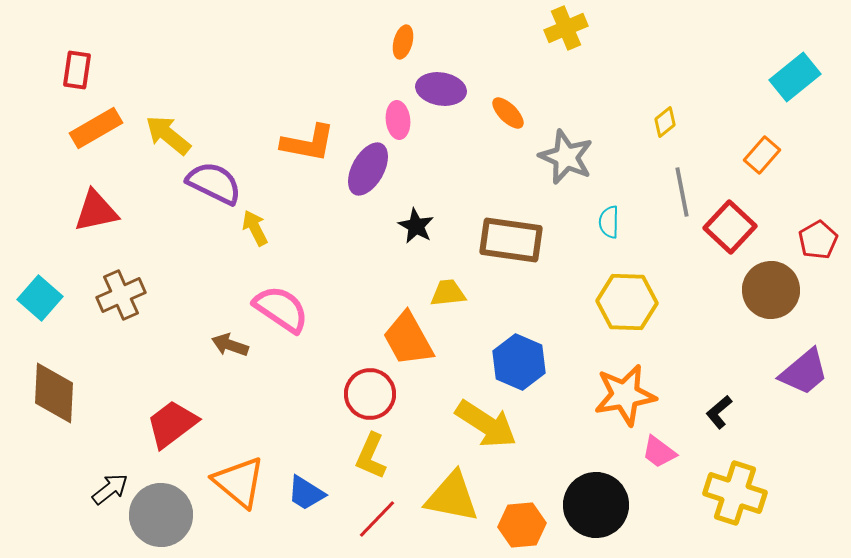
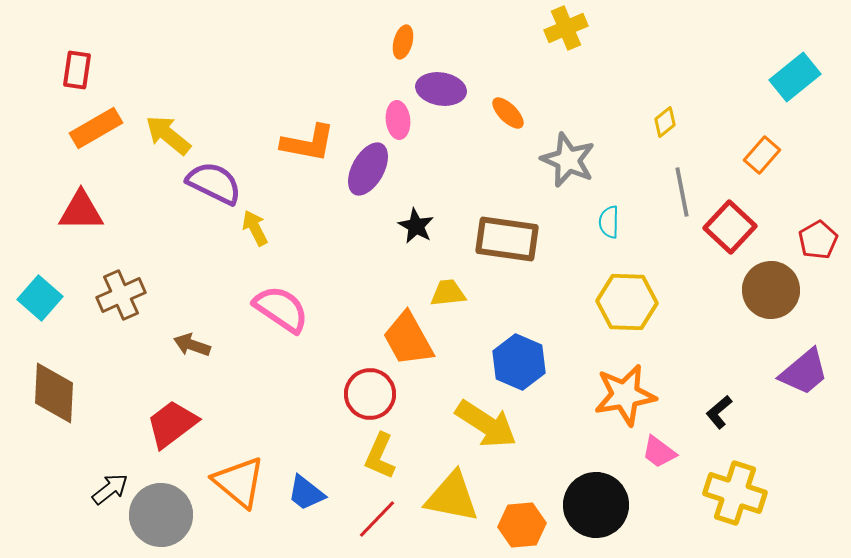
gray star at (566, 157): moved 2 px right, 3 px down
red triangle at (96, 211): moved 15 px left; rotated 12 degrees clockwise
brown rectangle at (511, 240): moved 4 px left, 1 px up
brown arrow at (230, 345): moved 38 px left
yellow L-shape at (371, 456): moved 9 px right
blue trapezoid at (306, 493): rotated 6 degrees clockwise
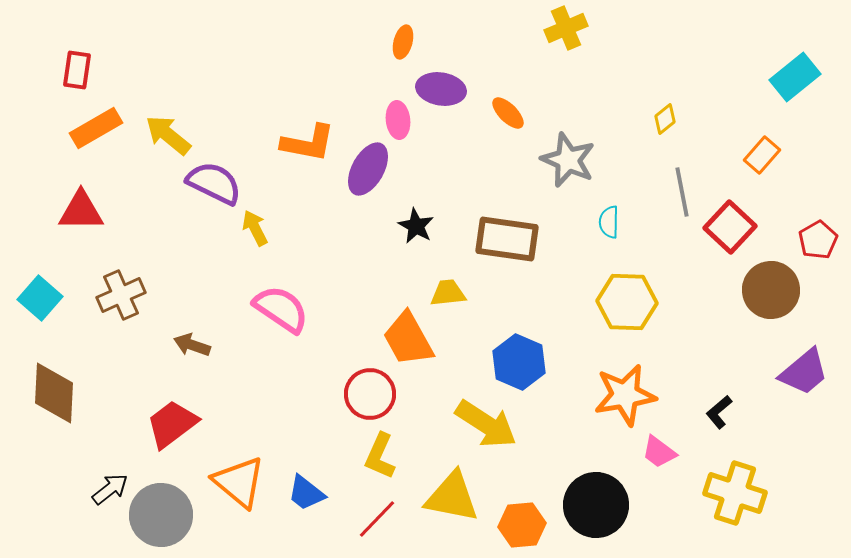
yellow diamond at (665, 122): moved 3 px up
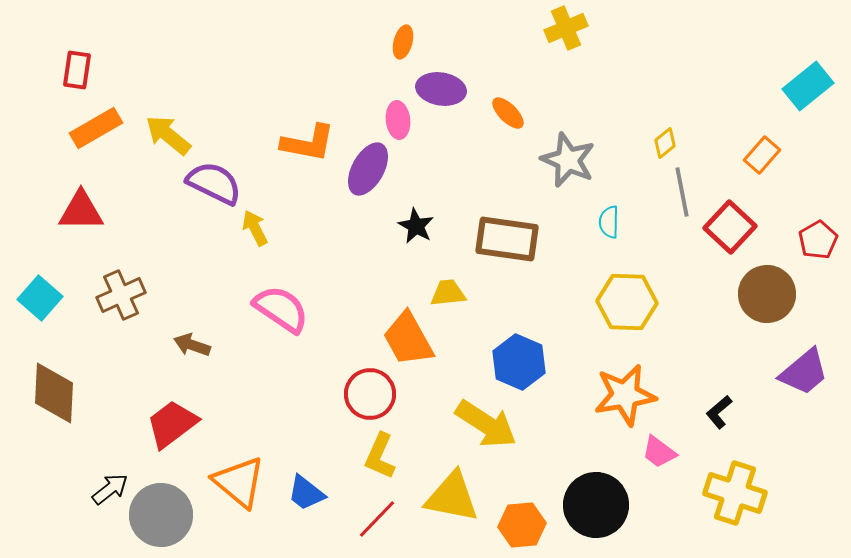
cyan rectangle at (795, 77): moved 13 px right, 9 px down
yellow diamond at (665, 119): moved 24 px down
brown circle at (771, 290): moved 4 px left, 4 px down
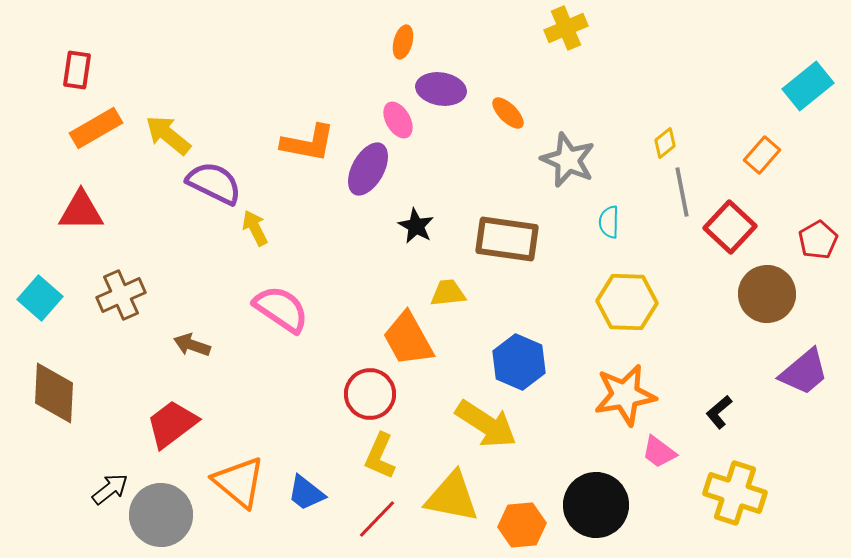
pink ellipse at (398, 120): rotated 24 degrees counterclockwise
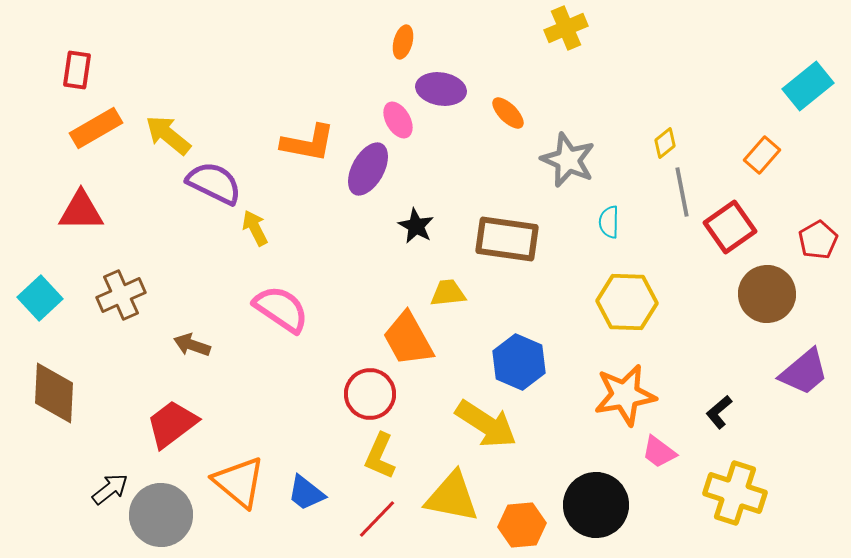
red square at (730, 227): rotated 12 degrees clockwise
cyan square at (40, 298): rotated 6 degrees clockwise
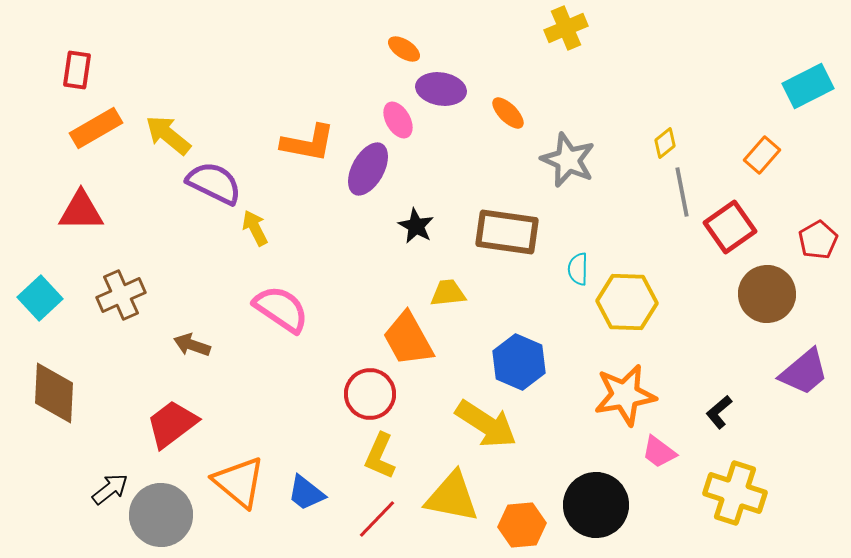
orange ellipse at (403, 42): moved 1 px right, 7 px down; rotated 72 degrees counterclockwise
cyan rectangle at (808, 86): rotated 12 degrees clockwise
cyan semicircle at (609, 222): moved 31 px left, 47 px down
brown rectangle at (507, 239): moved 7 px up
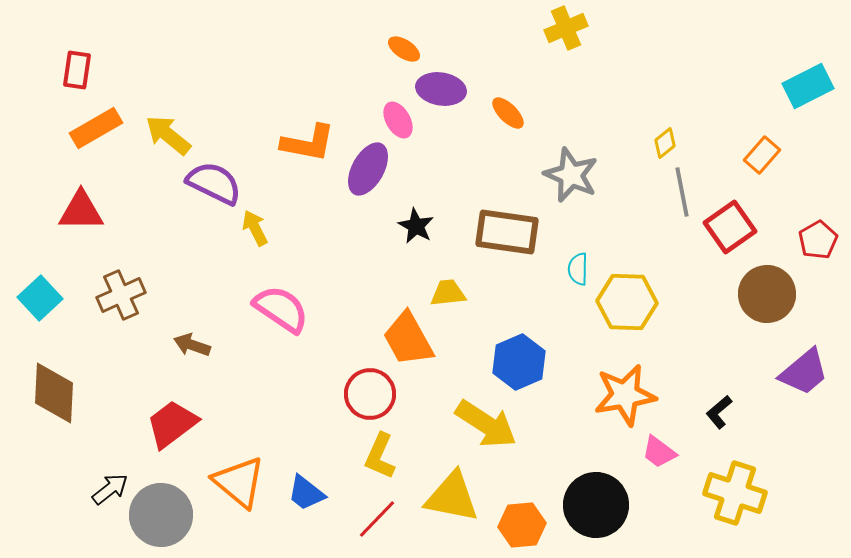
gray star at (568, 160): moved 3 px right, 15 px down
blue hexagon at (519, 362): rotated 14 degrees clockwise
